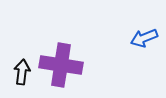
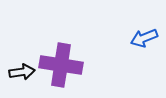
black arrow: rotated 75 degrees clockwise
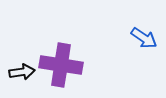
blue arrow: rotated 124 degrees counterclockwise
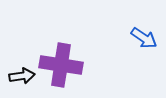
black arrow: moved 4 px down
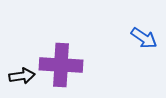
purple cross: rotated 6 degrees counterclockwise
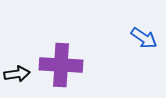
black arrow: moved 5 px left, 2 px up
